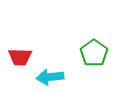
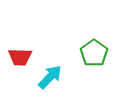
cyan arrow: rotated 140 degrees clockwise
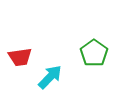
red trapezoid: rotated 10 degrees counterclockwise
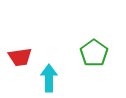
cyan arrow: moved 1 px left, 1 px down; rotated 44 degrees counterclockwise
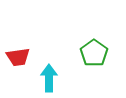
red trapezoid: moved 2 px left
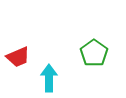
red trapezoid: rotated 15 degrees counterclockwise
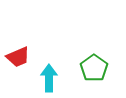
green pentagon: moved 15 px down
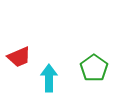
red trapezoid: moved 1 px right
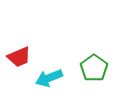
cyan arrow: rotated 112 degrees counterclockwise
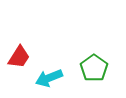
red trapezoid: rotated 35 degrees counterclockwise
